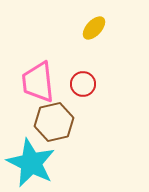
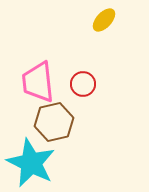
yellow ellipse: moved 10 px right, 8 px up
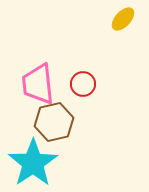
yellow ellipse: moved 19 px right, 1 px up
pink trapezoid: moved 2 px down
cyan star: moved 2 px right; rotated 12 degrees clockwise
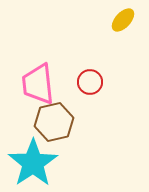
yellow ellipse: moved 1 px down
red circle: moved 7 px right, 2 px up
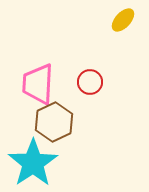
pink trapezoid: rotated 9 degrees clockwise
brown hexagon: rotated 12 degrees counterclockwise
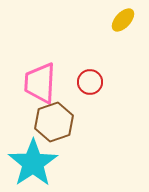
pink trapezoid: moved 2 px right, 1 px up
brown hexagon: rotated 6 degrees clockwise
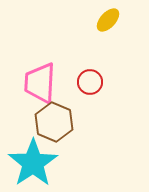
yellow ellipse: moved 15 px left
brown hexagon: rotated 18 degrees counterclockwise
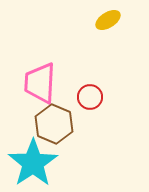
yellow ellipse: rotated 15 degrees clockwise
red circle: moved 15 px down
brown hexagon: moved 2 px down
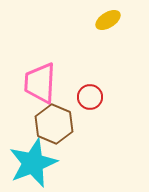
cyan star: rotated 12 degrees clockwise
